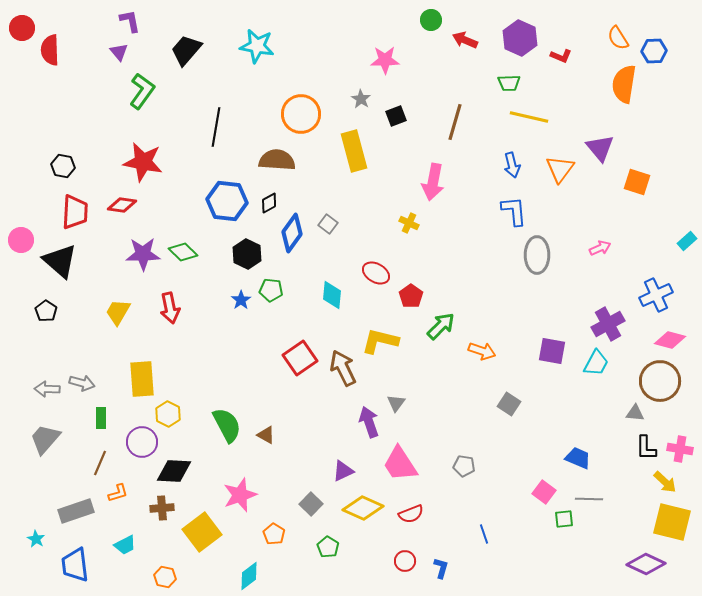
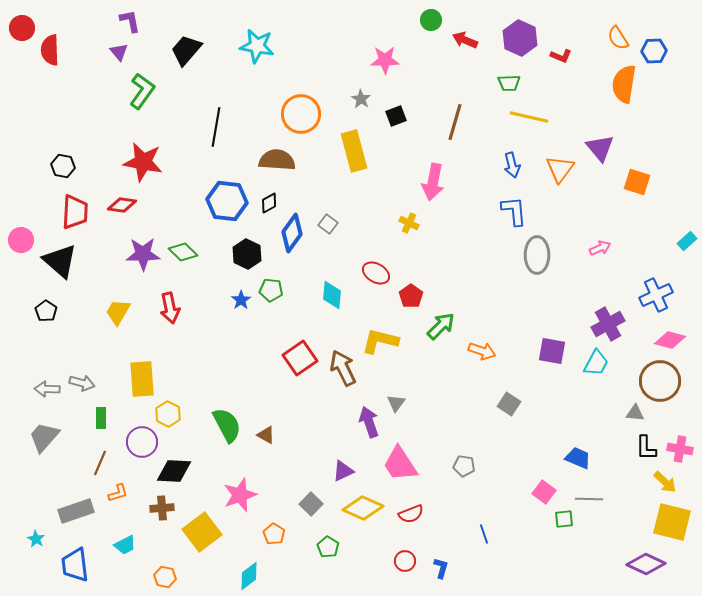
gray trapezoid at (45, 439): moved 1 px left, 2 px up
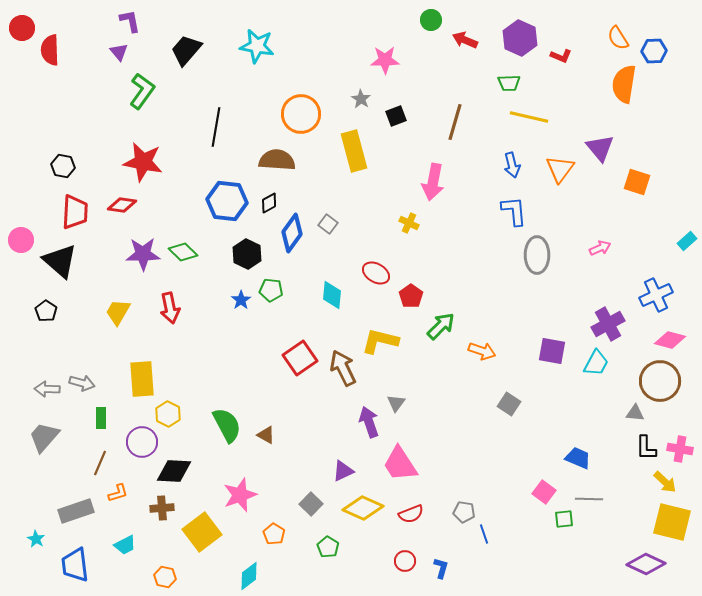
gray pentagon at (464, 466): moved 46 px down
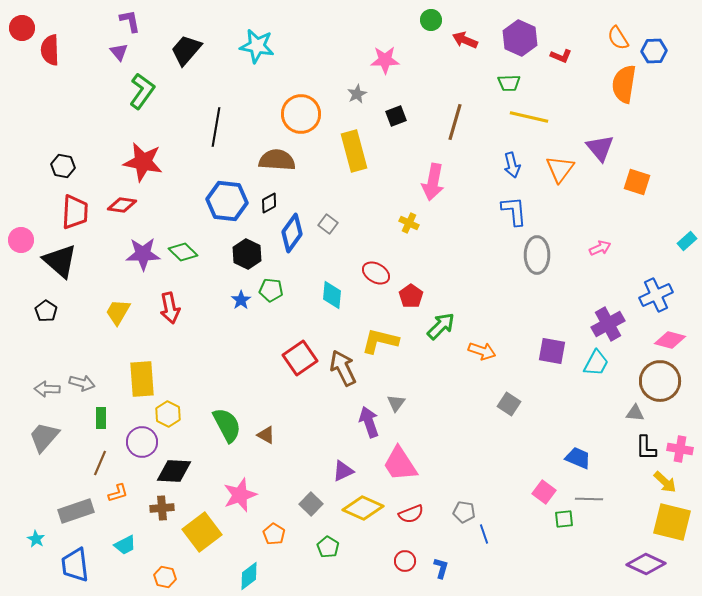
gray star at (361, 99): moved 4 px left, 5 px up; rotated 12 degrees clockwise
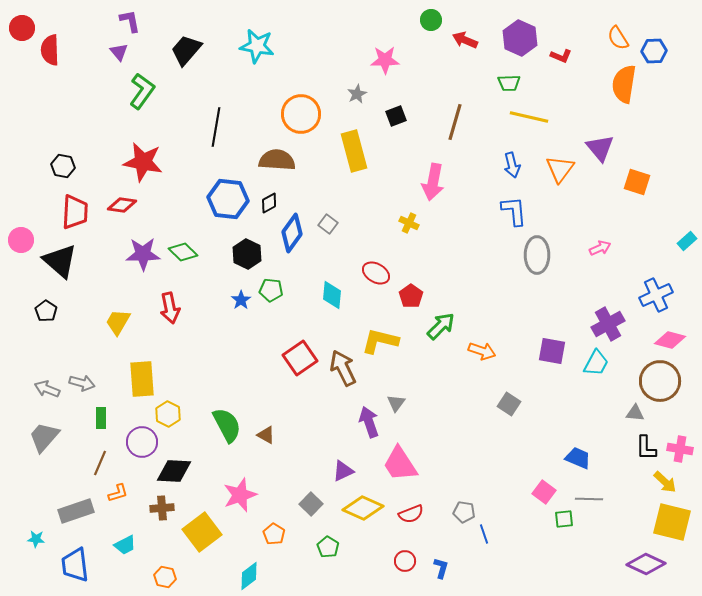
blue hexagon at (227, 201): moved 1 px right, 2 px up
yellow trapezoid at (118, 312): moved 10 px down
gray arrow at (47, 389): rotated 20 degrees clockwise
cyan star at (36, 539): rotated 24 degrees counterclockwise
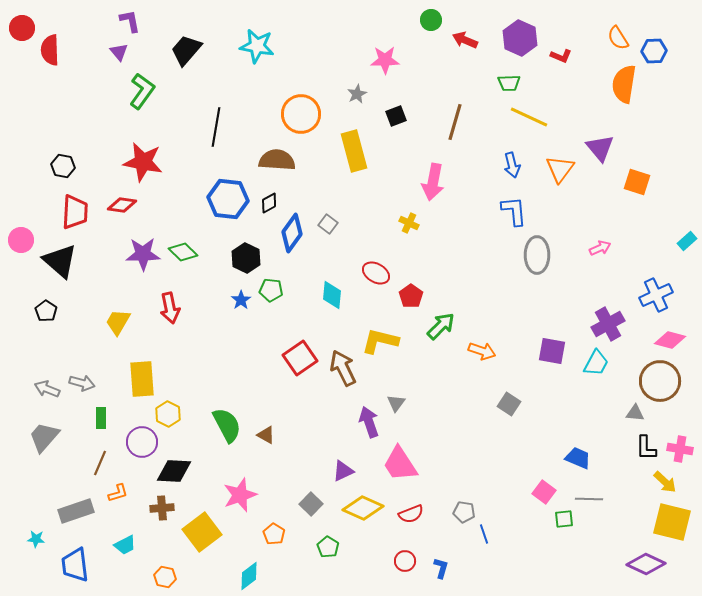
yellow line at (529, 117): rotated 12 degrees clockwise
black hexagon at (247, 254): moved 1 px left, 4 px down
